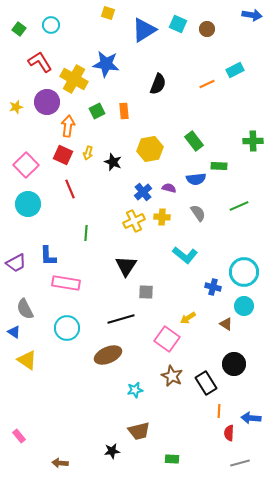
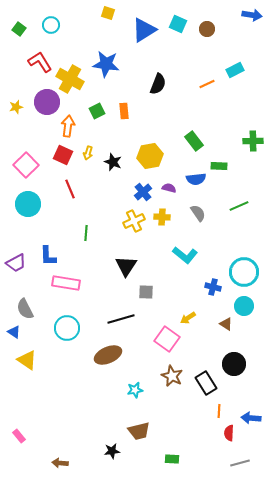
yellow cross at (74, 79): moved 4 px left
yellow hexagon at (150, 149): moved 7 px down
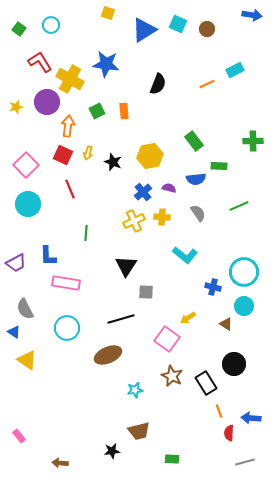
orange line at (219, 411): rotated 24 degrees counterclockwise
gray line at (240, 463): moved 5 px right, 1 px up
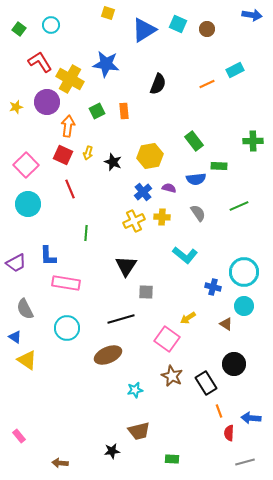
blue triangle at (14, 332): moved 1 px right, 5 px down
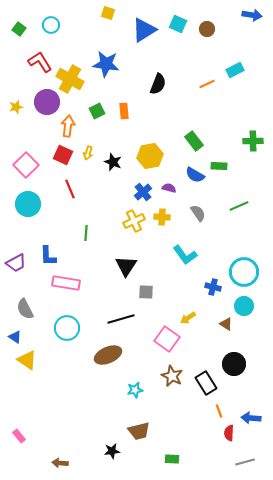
blue semicircle at (196, 179): moved 1 px left, 4 px up; rotated 36 degrees clockwise
cyan L-shape at (185, 255): rotated 15 degrees clockwise
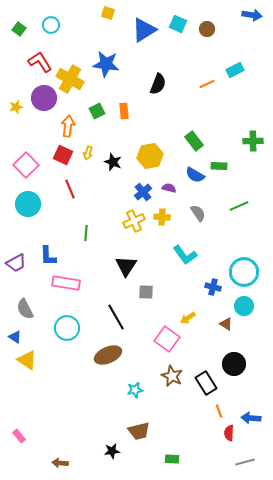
purple circle at (47, 102): moved 3 px left, 4 px up
black line at (121, 319): moved 5 px left, 2 px up; rotated 76 degrees clockwise
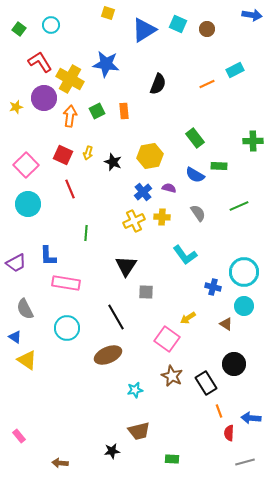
orange arrow at (68, 126): moved 2 px right, 10 px up
green rectangle at (194, 141): moved 1 px right, 3 px up
